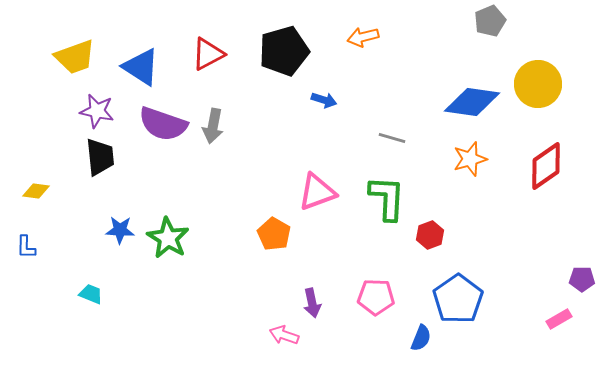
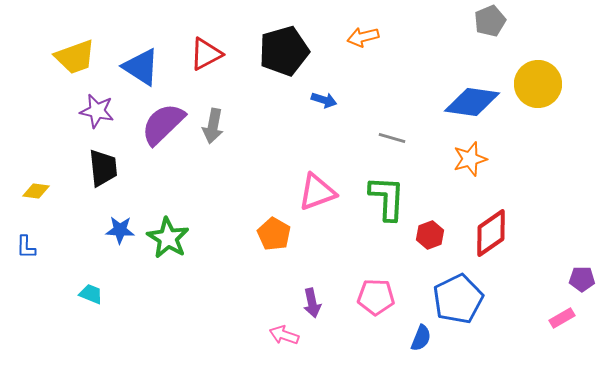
red triangle: moved 2 px left
purple semicircle: rotated 117 degrees clockwise
black trapezoid: moved 3 px right, 11 px down
red diamond: moved 55 px left, 67 px down
blue pentagon: rotated 9 degrees clockwise
pink rectangle: moved 3 px right, 1 px up
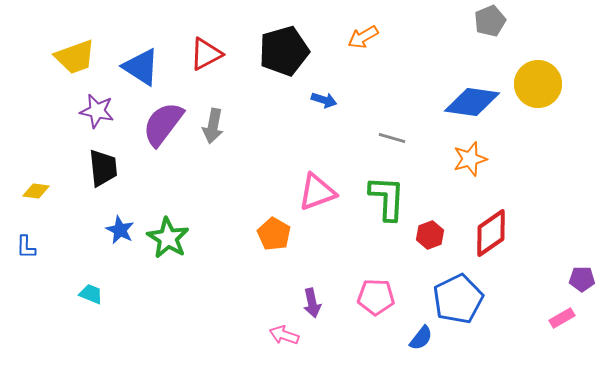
orange arrow: rotated 16 degrees counterclockwise
purple semicircle: rotated 9 degrees counterclockwise
blue star: rotated 24 degrees clockwise
blue semicircle: rotated 16 degrees clockwise
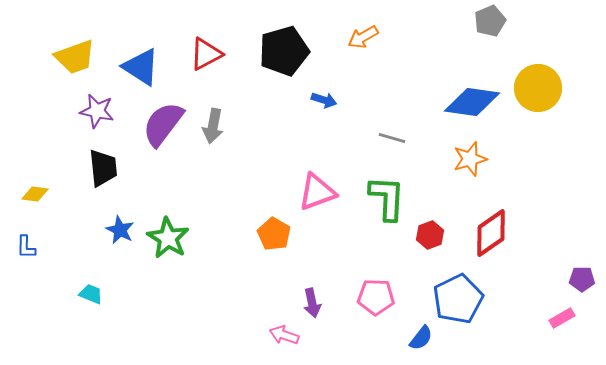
yellow circle: moved 4 px down
yellow diamond: moved 1 px left, 3 px down
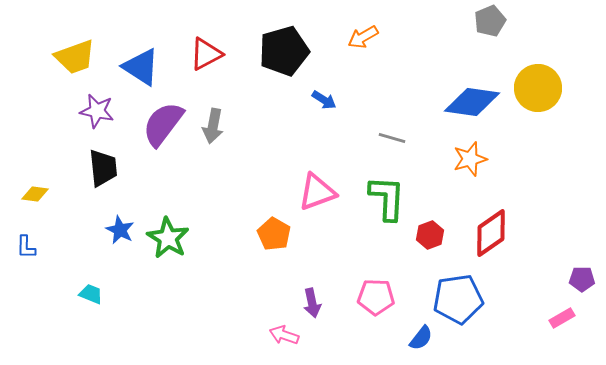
blue arrow: rotated 15 degrees clockwise
blue pentagon: rotated 18 degrees clockwise
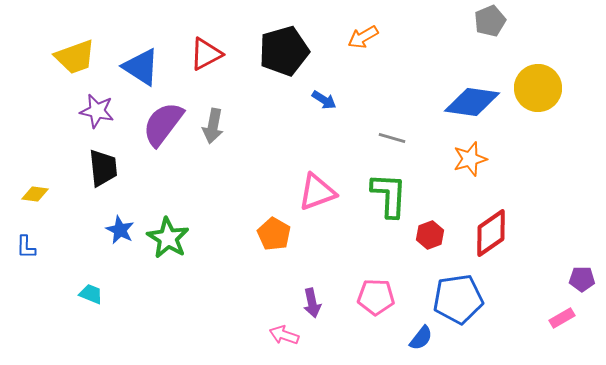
green L-shape: moved 2 px right, 3 px up
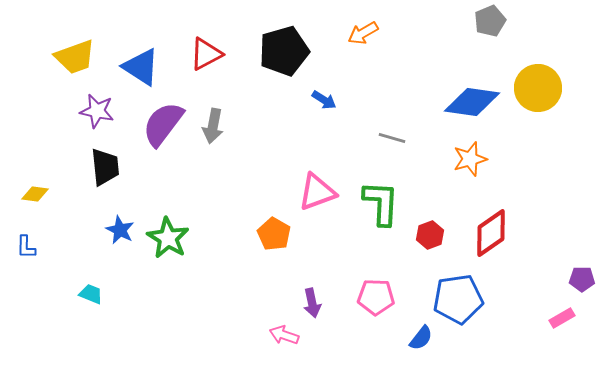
orange arrow: moved 4 px up
black trapezoid: moved 2 px right, 1 px up
green L-shape: moved 8 px left, 8 px down
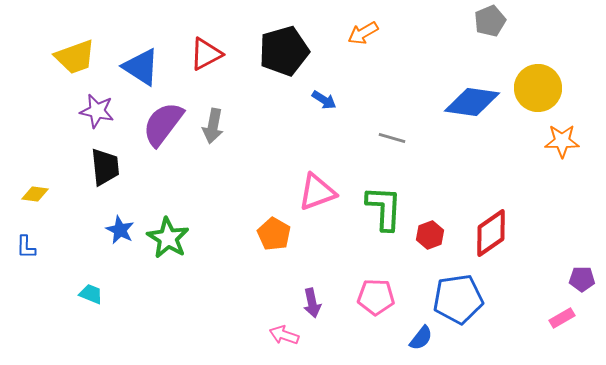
orange star: moved 92 px right, 18 px up; rotated 16 degrees clockwise
green L-shape: moved 3 px right, 5 px down
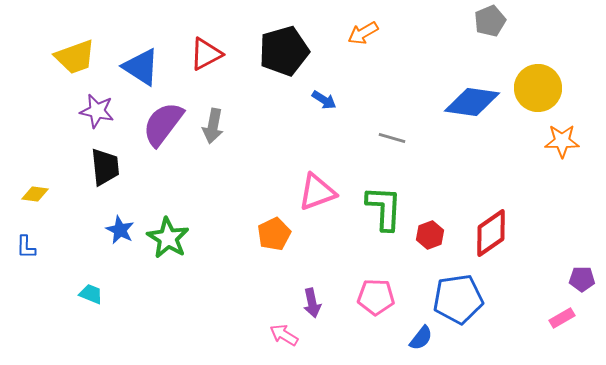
orange pentagon: rotated 16 degrees clockwise
pink arrow: rotated 12 degrees clockwise
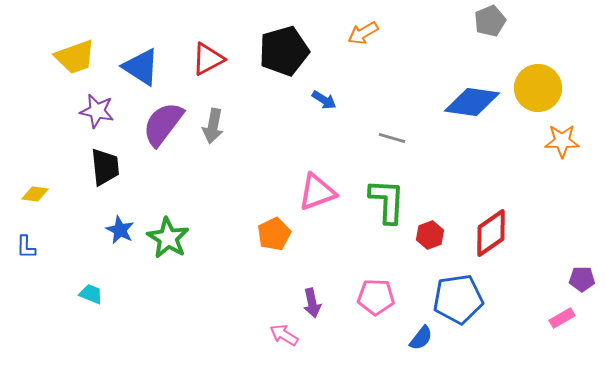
red triangle: moved 2 px right, 5 px down
green L-shape: moved 3 px right, 7 px up
